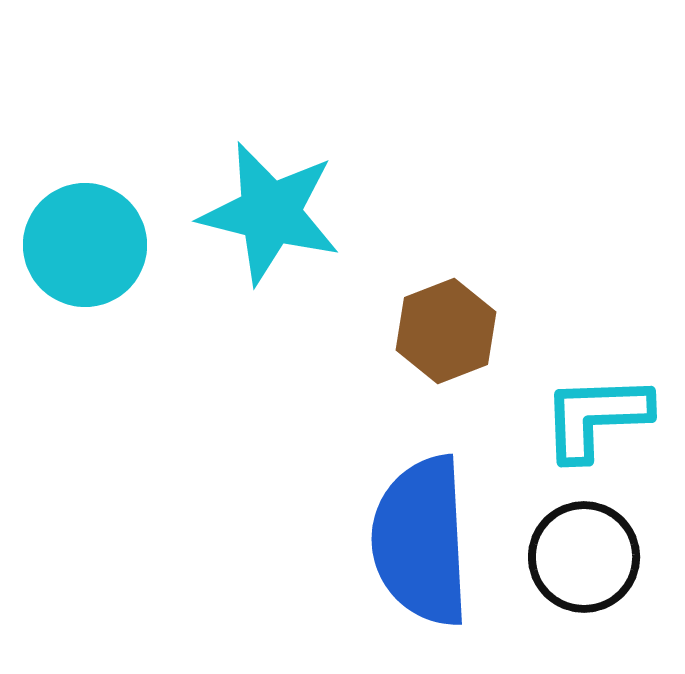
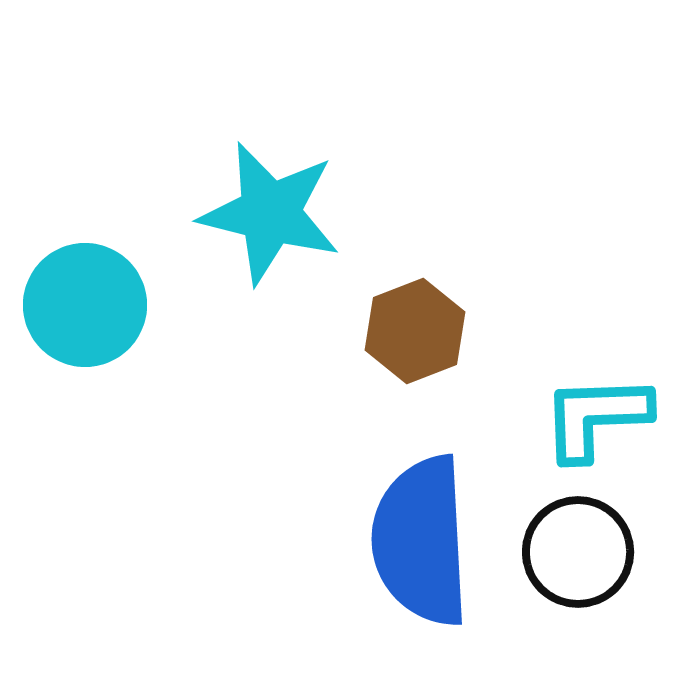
cyan circle: moved 60 px down
brown hexagon: moved 31 px left
black circle: moved 6 px left, 5 px up
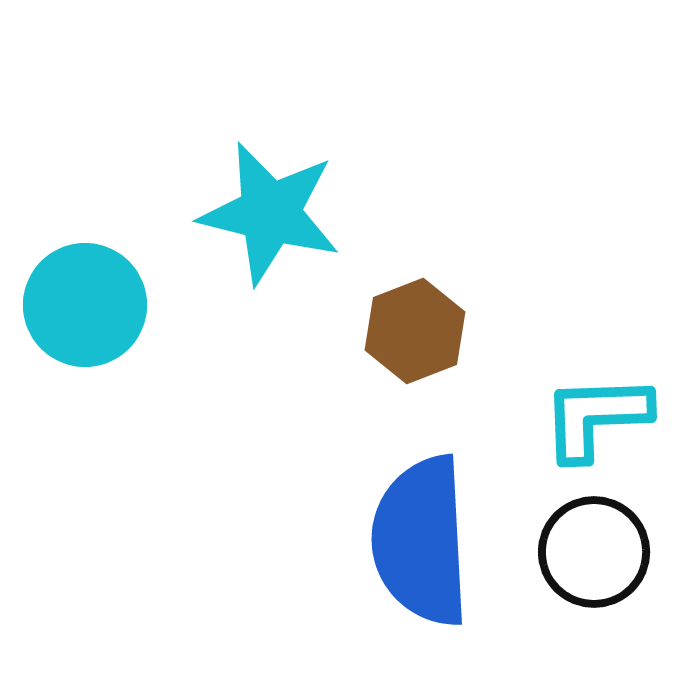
black circle: moved 16 px right
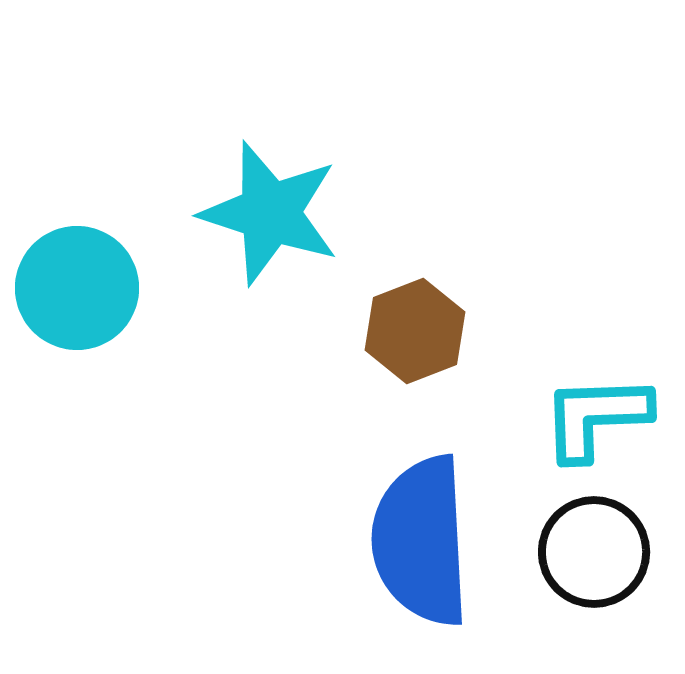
cyan star: rotated 4 degrees clockwise
cyan circle: moved 8 px left, 17 px up
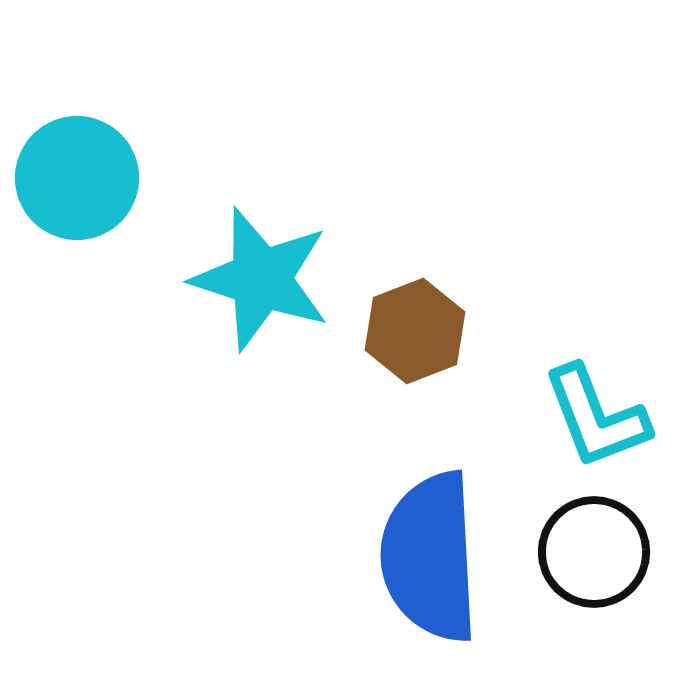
cyan star: moved 9 px left, 66 px down
cyan circle: moved 110 px up
cyan L-shape: rotated 109 degrees counterclockwise
blue semicircle: moved 9 px right, 16 px down
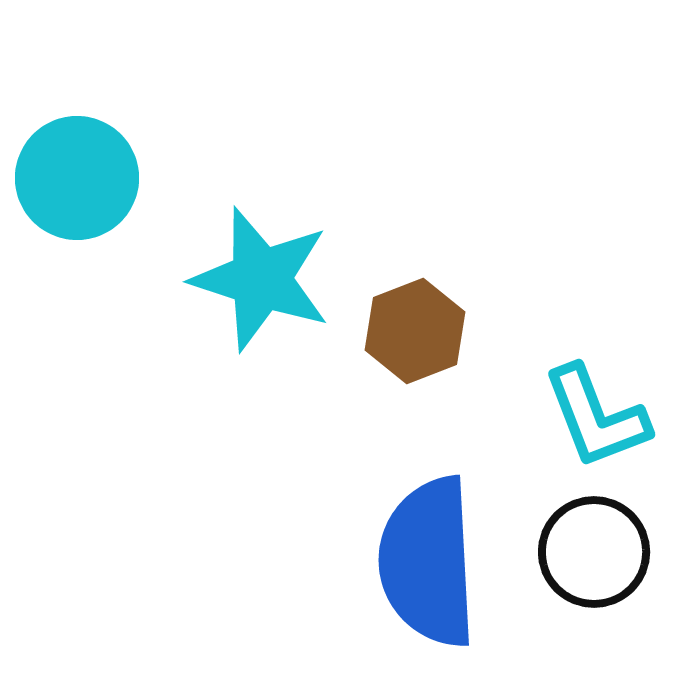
blue semicircle: moved 2 px left, 5 px down
